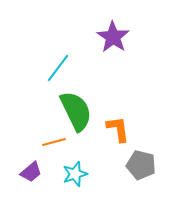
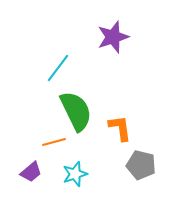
purple star: rotated 20 degrees clockwise
orange L-shape: moved 2 px right, 1 px up
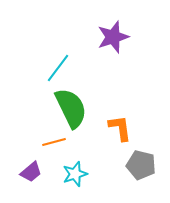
green semicircle: moved 5 px left, 3 px up
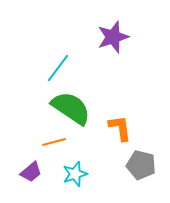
green semicircle: rotated 30 degrees counterclockwise
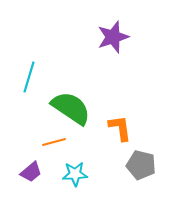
cyan line: moved 29 px left, 9 px down; rotated 20 degrees counterclockwise
cyan star: rotated 15 degrees clockwise
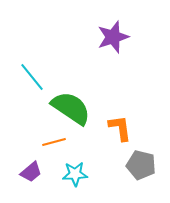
cyan line: moved 3 px right; rotated 56 degrees counterclockwise
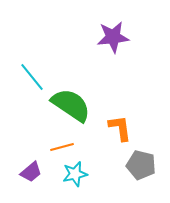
purple star: rotated 12 degrees clockwise
green semicircle: moved 3 px up
orange line: moved 8 px right, 5 px down
cyan star: rotated 10 degrees counterclockwise
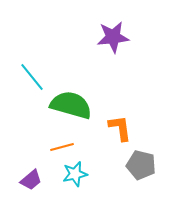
green semicircle: rotated 18 degrees counterclockwise
purple trapezoid: moved 8 px down
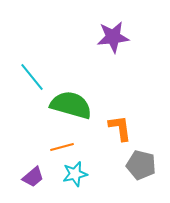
purple trapezoid: moved 2 px right, 3 px up
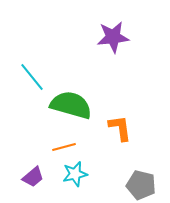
orange line: moved 2 px right
gray pentagon: moved 20 px down
